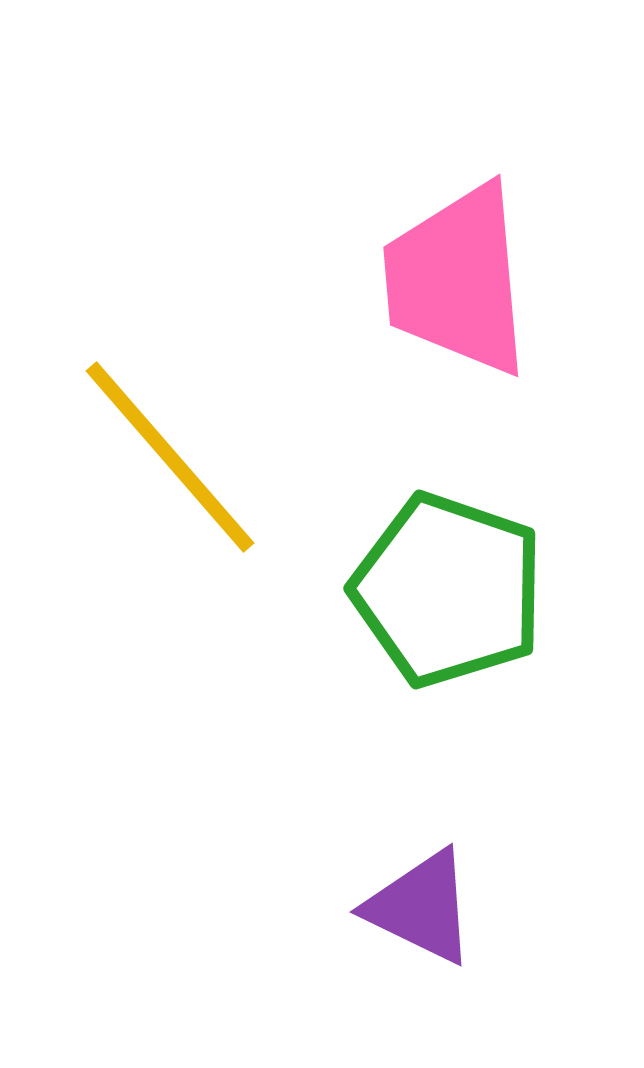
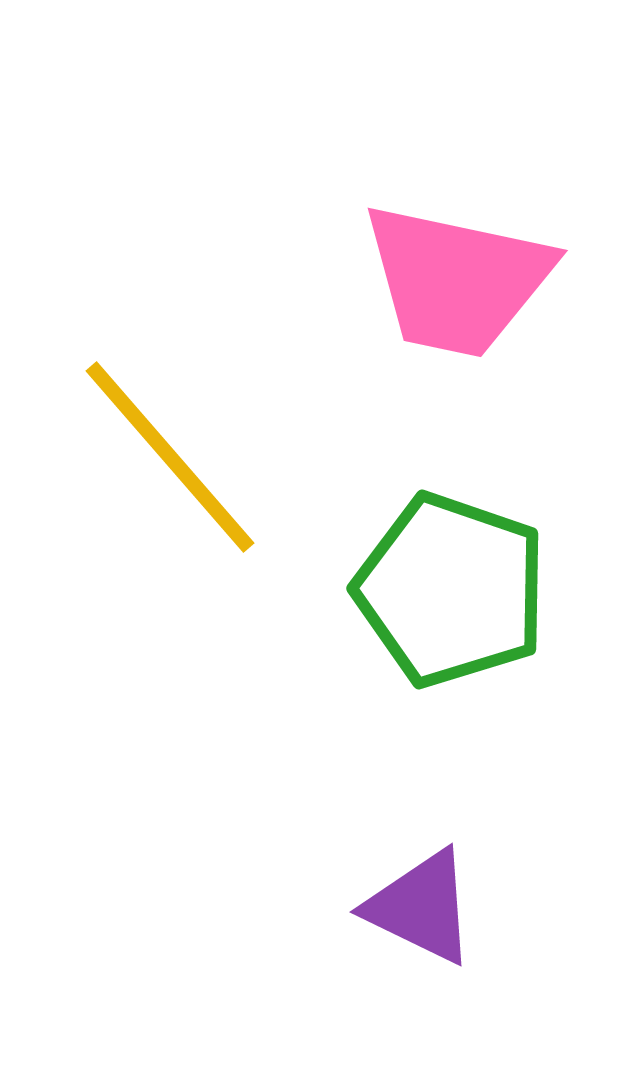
pink trapezoid: rotated 73 degrees counterclockwise
green pentagon: moved 3 px right
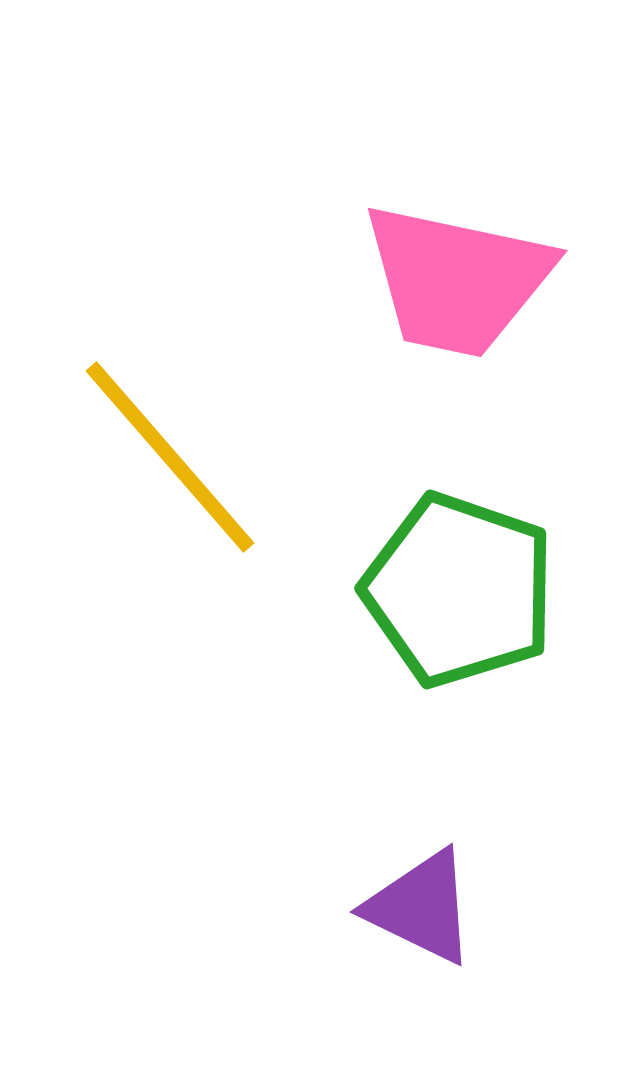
green pentagon: moved 8 px right
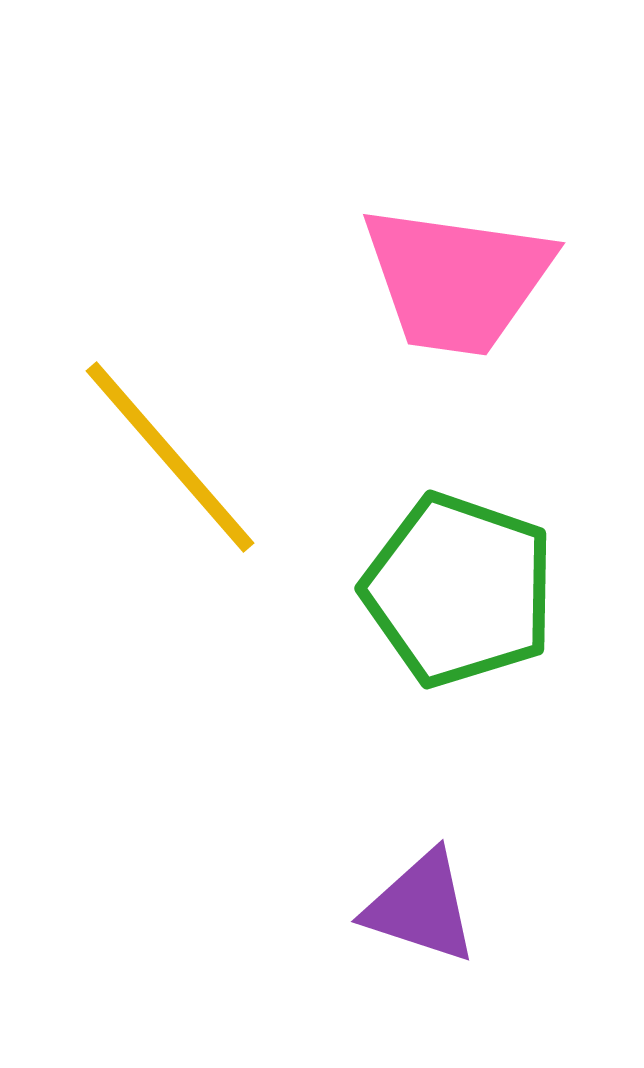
pink trapezoid: rotated 4 degrees counterclockwise
purple triangle: rotated 8 degrees counterclockwise
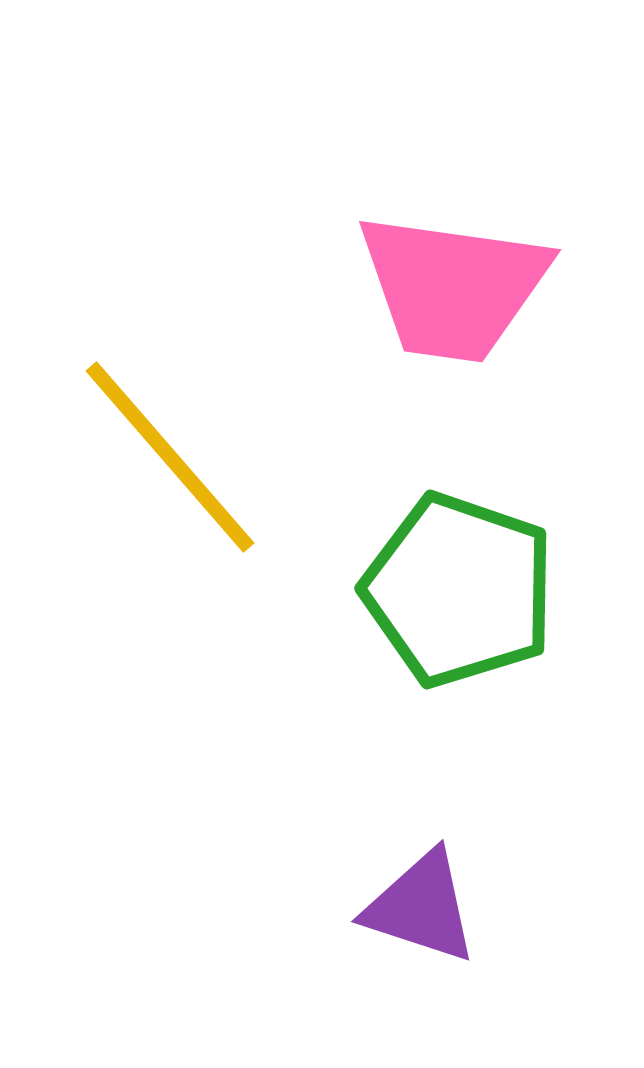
pink trapezoid: moved 4 px left, 7 px down
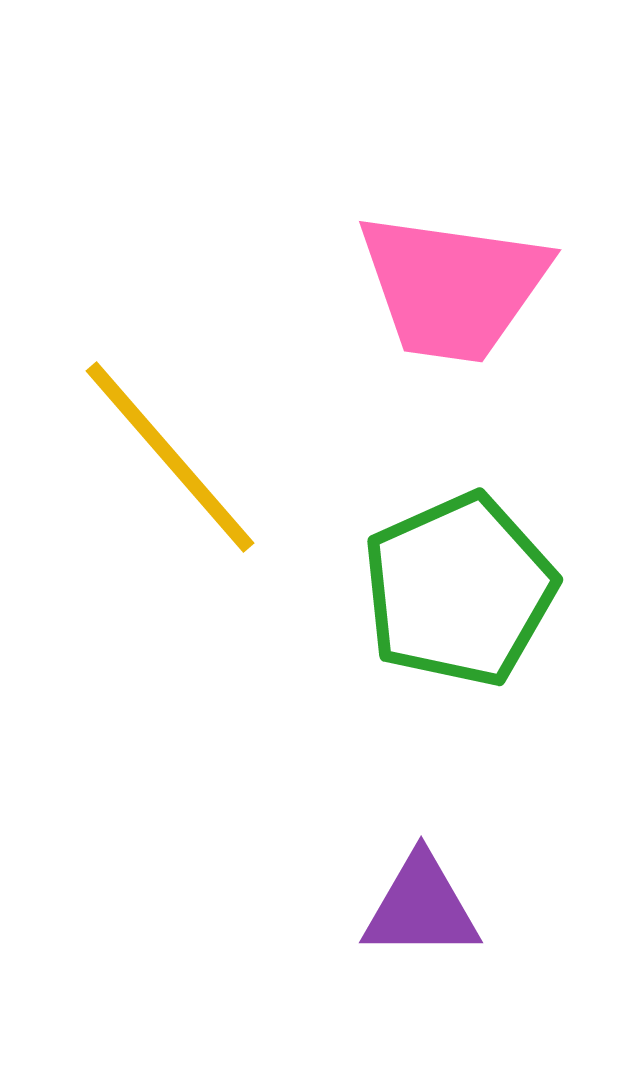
green pentagon: rotated 29 degrees clockwise
purple triangle: rotated 18 degrees counterclockwise
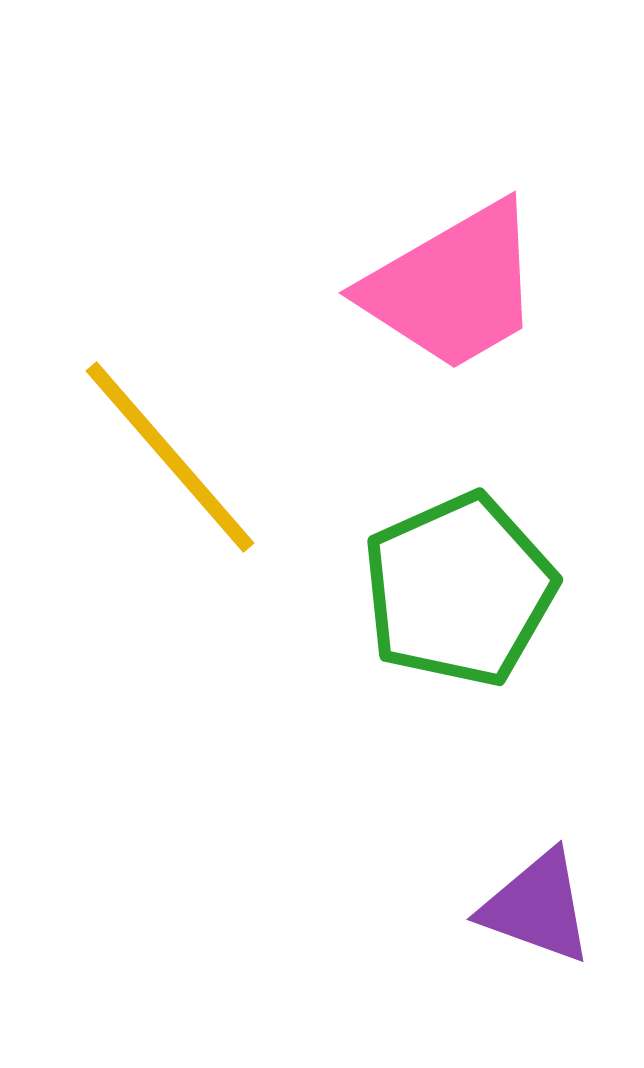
pink trapezoid: rotated 38 degrees counterclockwise
purple triangle: moved 116 px right; rotated 20 degrees clockwise
